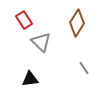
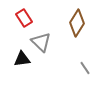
red rectangle: moved 2 px up
gray line: moved 1 px right
black triangle: moved 8 px left, 20 px up
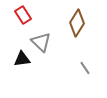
red rectangle: moved 1 px left, 3 px up
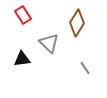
gray triangle: moved 8 px right, 1 px down
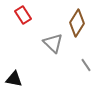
gray triangle: moved 4 px right
black triangle: moved 8 px left, 20 px down; rotated 18 degrees clockwise
gray line: moved 1 px right, 3 px up
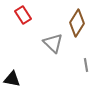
gray line: rotated 24 degrees clockwise
black triangle: moved 2 px left
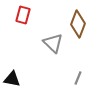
red rectangle: rotated 48 degrees clockwise
brown diamond: moved 1 px right, 1 px down; rotated 12 degrees counterclockwise
gray line: moved 8 px left, 13 px down; rotated 32 degrees clockwise
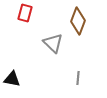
red rectangle: moved 2 px right, 2 px up
brown diamond: moved 3 px up
gray line: rotated 16 degrees counterclockwise
